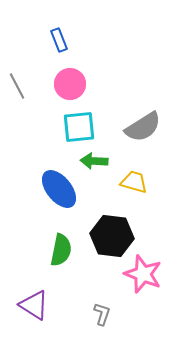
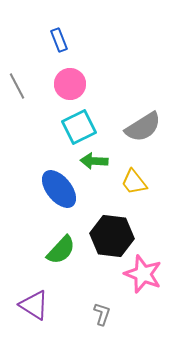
cyan square: rotated 20 degrees counterclockwise
yellow trapezoid: rotated 144 degrees counterclockwise
green semicircle: rotated 32 degrees clockwise
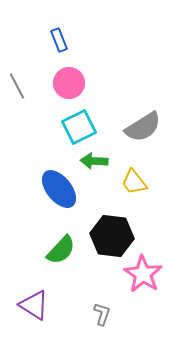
pink circle: moved 1 px left, 1 px up
pink star: rotated 12 degrees clockwise
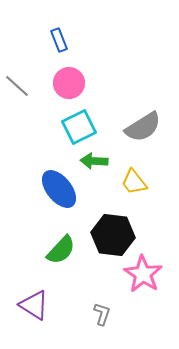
gray line: rotated 20 degrees counterclockwise
black hexagon: moved 1 px right, 1 px up
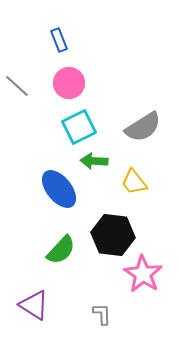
gray L-shape: rotated 20 degrees counterclockwise
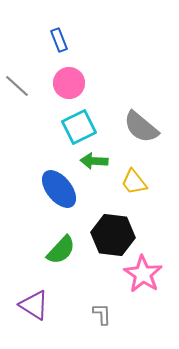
gray semicircle: moved 2 px left; rotated 72 degrees clockwise
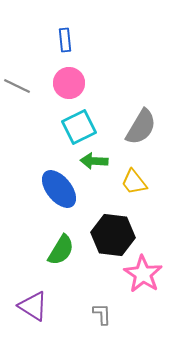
blue rectangle: moved 6 px right; rotated 15 degrees clockwise
gray line: rotated 16 degrees counterclockwise
gray semicircle: rotated 99 degrees counterclockwise
green semicircle: rotated 12 degrees counterclockwise
purple triangle: moved 1 px left, 1 px down
